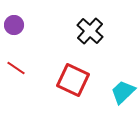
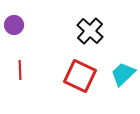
red line: moved 4 px right, 2 px down; rotated 54 degrees clockwise
red square: moved 7 px right, 4 px up
cyan trapezoid: moved 18 px up
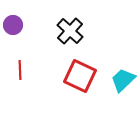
purple circle: moved 1 px left
black cross: moved 20 px left
cyan trapezoid: moved 6 px down
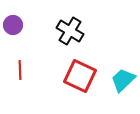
black cross: rotated 12 degrees counterclockwise
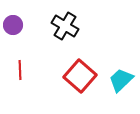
black cross: moved 5 px left, 5 px up
red square: rotated 16 degrees clockwise
cyan trapezoid: moved 2 px left
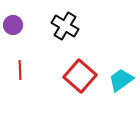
cyan trapezoid: rotated 8 degrees clockwise
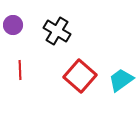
black cross: moved 8 px left, 5 px down
